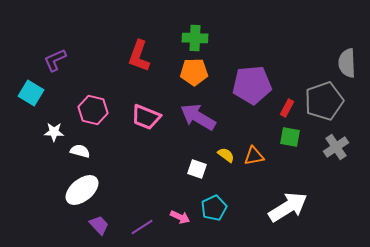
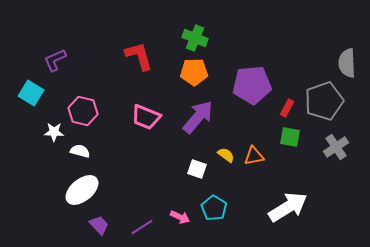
green cross: rotated 20 degrees clockwise
red L-shape: rotated 144 degrees clockwise
pink hexagon: moved 10 px left, 1 px down
purple arrow: rotated 99 degrees clockwise
cyan pentagon: rotated 15 degrees counterclockwise
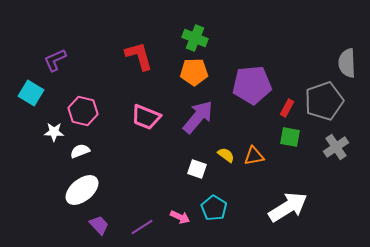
white semicircle: rotated 36 degrees counterclockwise
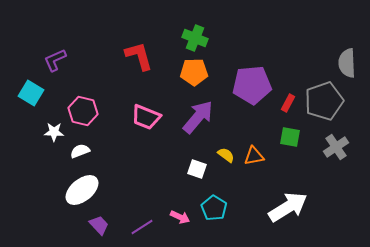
red rectangle: moved 1 px right, 5 px up
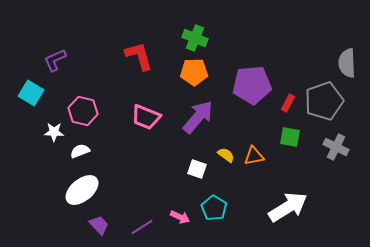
gray cross: rotated 30 degrees counterclockwise
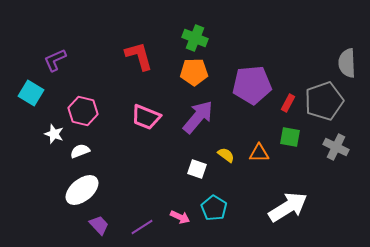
white star: moved 2 px down; rotated 18 degrees clockwise
orange triangle: moved 5 px right, 3 px up; rotated 10 degrees clockwise
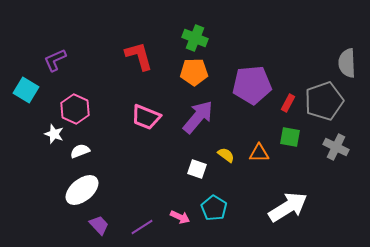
cyan square: moved 5 px left, 3 px up
pink hexagon: moved 8 px left, 2 px up; rotated 12 degrees clockwise
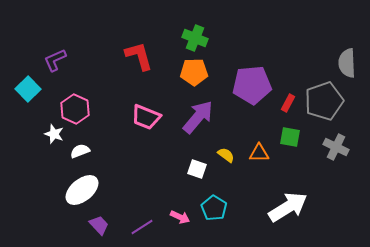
cyan square: moved 2 px right, 1 px up; rotated 15 degrees clockwise
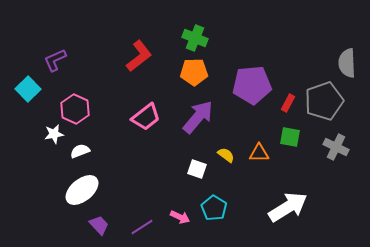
red L-shape: rotated 68 degrees clockwise
pink trapezoid: rotated 60 degrees counterclockwise
white star: rotated 30 degrees counterclockwise
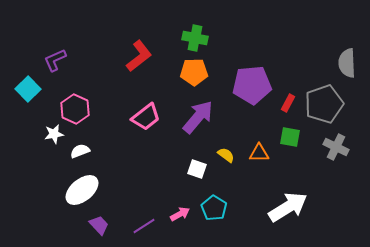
green cross: rotated 10 degrees counterclockwise
gray pentagon: moved 3 px down
pink arrow: moved 3 px up; rotated 54 degrees counterclockwise
purple line: moved 2 px right, 1 px up
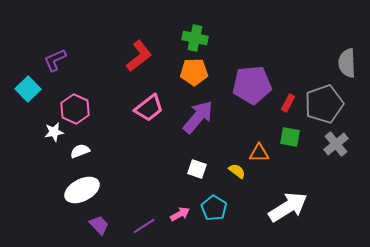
pink trapezoid: moved 3 px right, 9 px up
white star: moved 2 px up
gray cross: moved 3 px up; rotated 25 degrees clockwise
yellow semicircle: moved 11 px right, 16 px down
white ellipse: rotated 12 degrees clockwise
